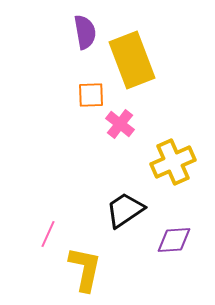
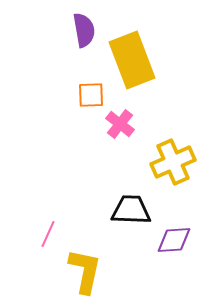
purple semicircle: moved 1 px left, 2 px up
black trapezoid: moved 6 px right; rotated 36 degrees clockwise
yellow L-shape: moved 2 px down
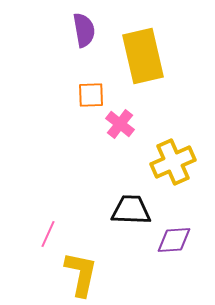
yellow rectangle: moved 11 px right, 4 px up; rotated 8 degrees clockwise
yellow L-shape: moved 4 px left, 3 px down
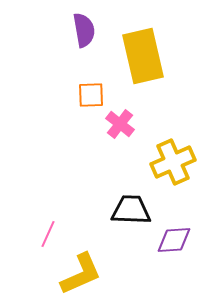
yellow L-shape: rotated 54 degrees clockwise
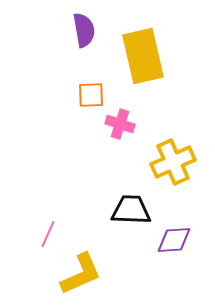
pink cross: rotated 20 degrees counterclockwise
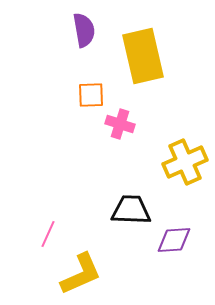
yellow cross: moved 12 px right
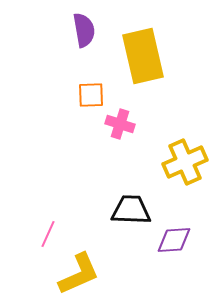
yellow L-shape: moved 2 px left
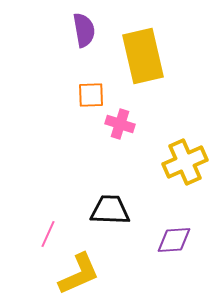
black trapezoid: moved 21 px left
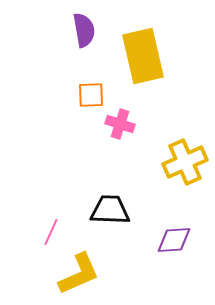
pink line: moved 3 px right, 2 px up
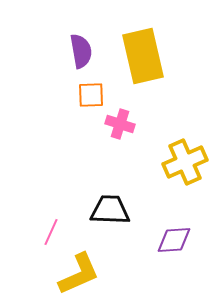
purple semicircle: moved 3 px left, 21 px down
